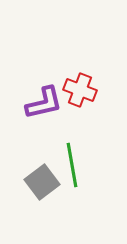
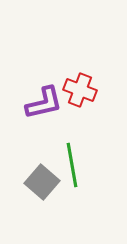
gray square: rotated 12 degrees counterclockwise
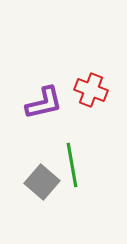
red cross: moved 11 px right
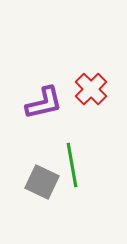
red cross: moved 1 px up; rotated 24 degrees clockwise
gray square: rotated 16 degrees counterclockwise
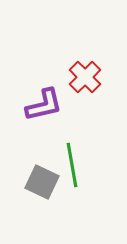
red cross: moved 6 px left, 12 px up
purple L-shape: moved 2 px down
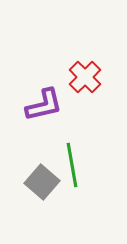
gray square: rotated 16 degrees clockwise
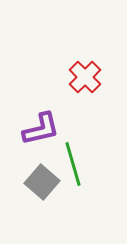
purple L-shape: moved 3 px left, 24 px down
green line: moved 1 px right, 1 px up; rotated 6 degrees counterclockwise
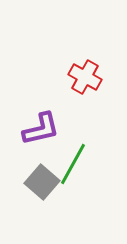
red cross: rotated 16 degrees counterclockwise
green line: rotated 45 degrees clockwise
